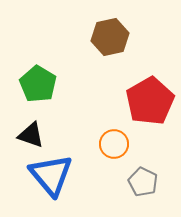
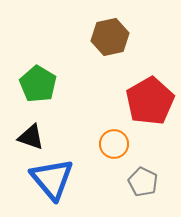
black triangle: moved 2 px down
blue triangle: moved 1 px right, 4 px down
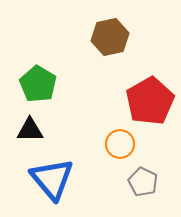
black triangle: moved 1 px left, 7 px up; rotated 20 degrees counterclockwise
orange circle: moved 6 px right
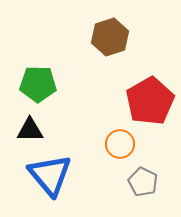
brown hexagon: rotated 6 degrees counterclockwise
green pentagon: rotated 30 degrees counterclockwise
blue triangle: moved 2 px left, 4 px up
